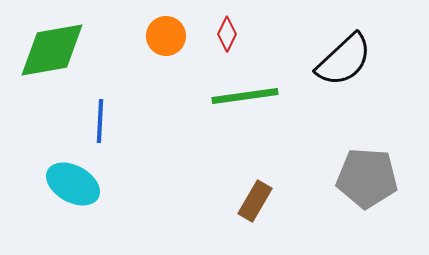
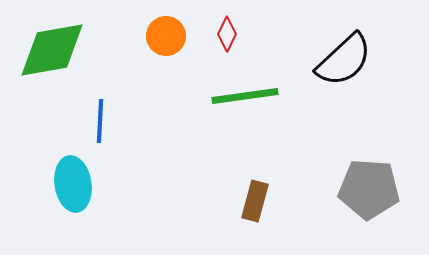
gray pentagon: moved 2 px right, 11 px down
cyan ellipse: rotated 52 degrees clockwise
brown rectangle: rotated 15 degrees counterclockwise
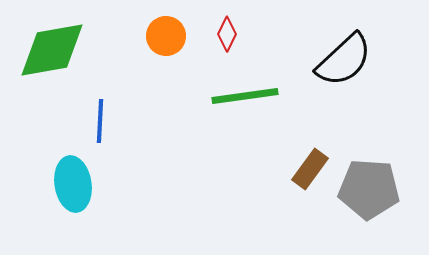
brown rectangle: moved 55 px right, 32 px up; rotated 21 degrees clockwise
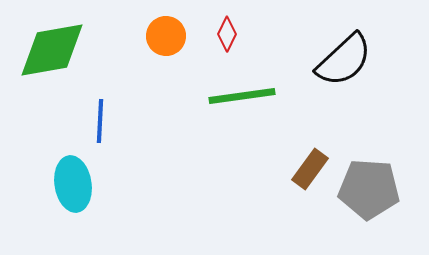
green line: moved 3 px left
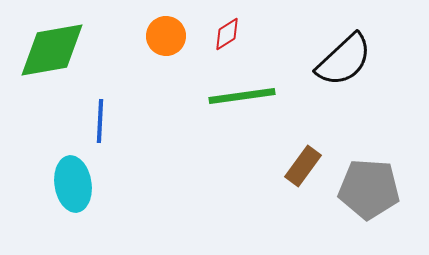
red diamond: rotated 32 degrees clockwise
brown rectangle: moved 7 px left, 3 px up
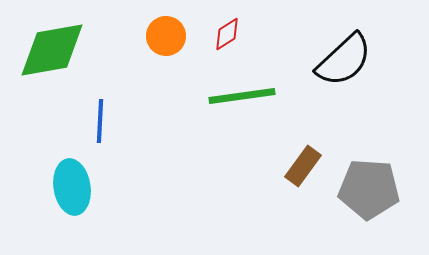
cyan ellipse: moved 1 px left, 3 px down
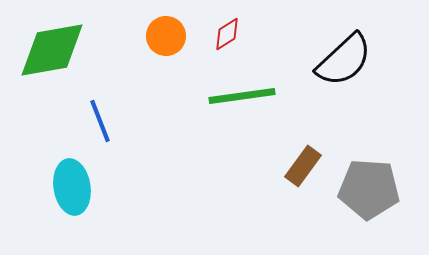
blue line: rotated 24 degrees counterclockwise
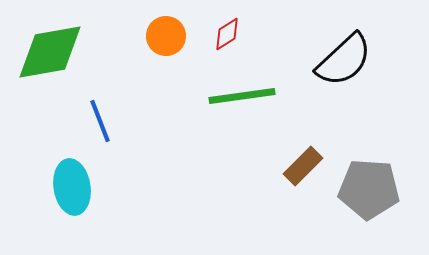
green diamond: moved 2 px left, 2 px down
brown rectangle: rotated 9 degrees clockwise
